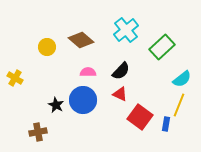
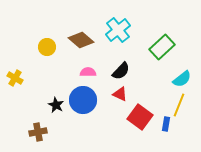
cyan cross: moved 8 px left
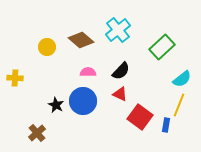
yellow cross: rotated 28 degrees counterclockwise
blue circle: moved 1 px down
blue rectangle: moved 1 px down
brown cross: moved 1 px left, 1 px down; rotated 30 degrees counterclockwise
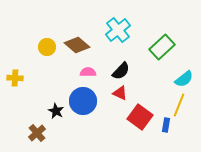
brown diamond: moved 4 px left, 5 px down
cyan semicircle: moved 2 px right
red triangle: moved 1 px up
black star: moved 6 px down
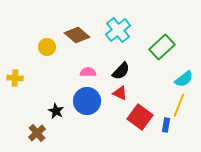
brown diamond: moved 10 px up
blue circle: moved 4 px right
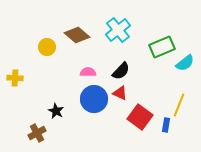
green rectangle: rotated 20 degrees clockwise
cyan semicircle: moved 1 px right, 16 px up
blue circle: moved 7 px right, 2 px up
brown cross: rotated 12 degrees clockwise
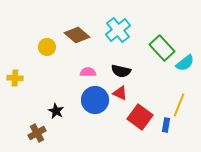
green rectangle: moved 1 px down; rotated 70 degrees clockwise
black semicircle: rotated 60 degrees clockwise
blue circle: moved 1 px right, 1 px down
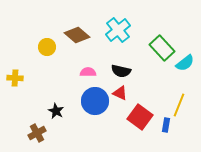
blue circle: moved 1 px down
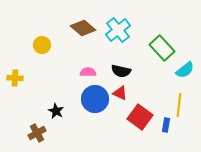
brown diamond: moved 6 px right, 7 px up
yellow circle: moved 5 px left, 2 px up
cyan semicircle: moved 7 px down
blue circle: moved 2 px up
yellow line: rotated 15 degrees counterclockwise
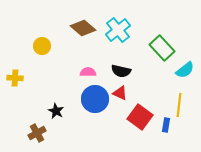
yellow circle: moved 1 px down
